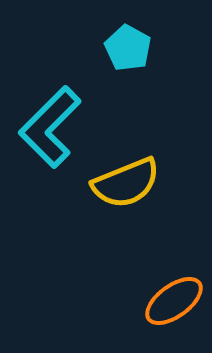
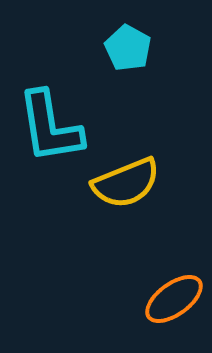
cyan L-shape: rotated 54 degrees counterclockwise
orange ellipse: moved 2 px up
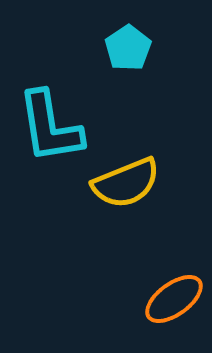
cyan pentagon: rotated 9 degrees clockwise
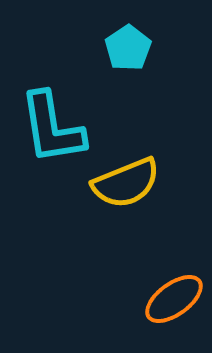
cyan L-shape: moved 2 px right, 1 px down
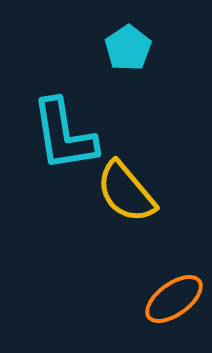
cyan L-shape: moved 12 px right, 7 px down
yellow semicircle: moved 9 px down; rotated 72 degrees clockwise
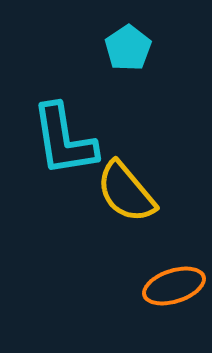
cyan L-shape: moved 5 px down
orange ellipse: moved 13 px up; rotated 18 degrees clockwise
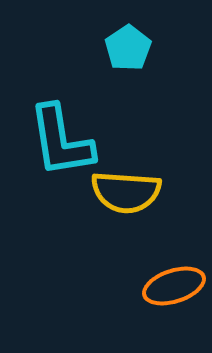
cyan L-shape: moved 3 px left, 1 px down
yellow semicircle: rotated 46 degrees counterclockwise
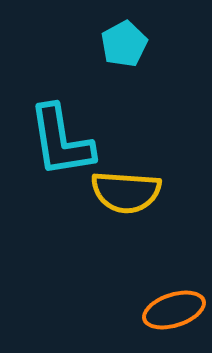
cyan pentagon: moved 4 px left, 4 px up; rotated 6 degrees clockwise
orange ellipse: moved 24 px down
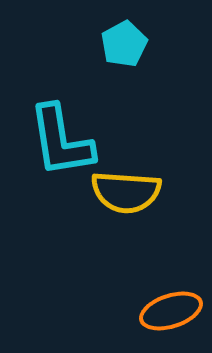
orange ellipse: moved 3 px left, 1 px down
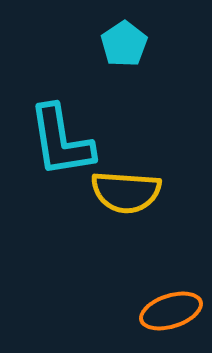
cyan pentagon: rotated 6 degrees counterclockwise
